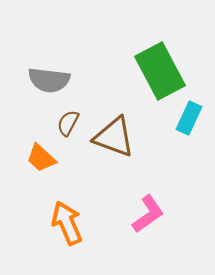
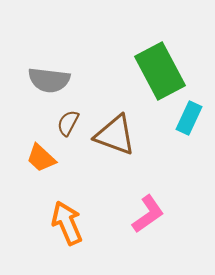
brown triangle: moved 1 px right, 2 px up
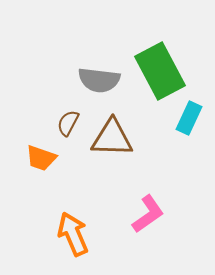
gray semicircle: moved 50 px right
brown triangle: moved 3 px left, 3 px down; rotated 18 degrees counterclockwise
orange trapezoid: rotated 24 degrees counterclockwise
orange arrow: moved 6 px right, 11 px down
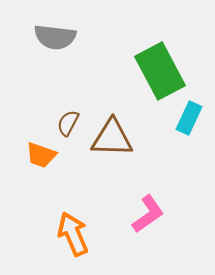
gray semicircle: moved 44 px left, 43 px up
orange trapezoid: moved 3 px up
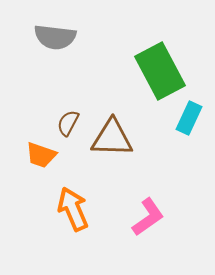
pink L-shape: moved 3 px down
orange arrow: moved 25 px up
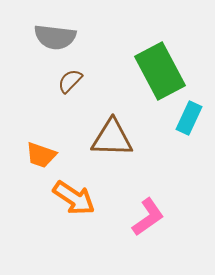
brown semicircle: moved 2 px right, 42 px up; rotated 16 degrees clockwise
orange arrow: moved 1 px right, 11 px up; rotated 147 degrees clockwise
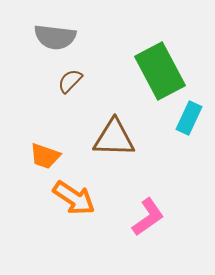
brown triangle: moved 2 px right
orange trapezoid: moved 4 px right, 1 px down
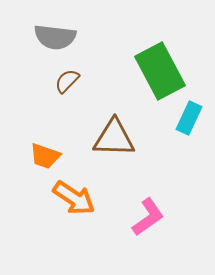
brown semicircle: moved 3 px left
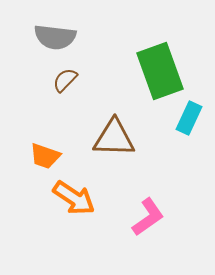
green rectangle: rotated 8 degrees clockwise
brown semicircle: moved 2 px left, 1 px up
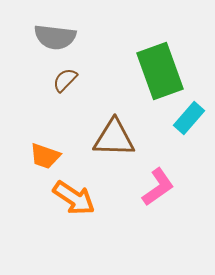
cyan rectangle: rotated 16 degrees clockwise
pink L-shape: moved 10 px right, 30 px up
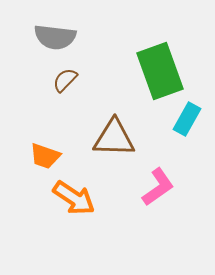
cyan rectangle: moved 2 px left, 1 px down; rotated 12 degrees counterclockwise
